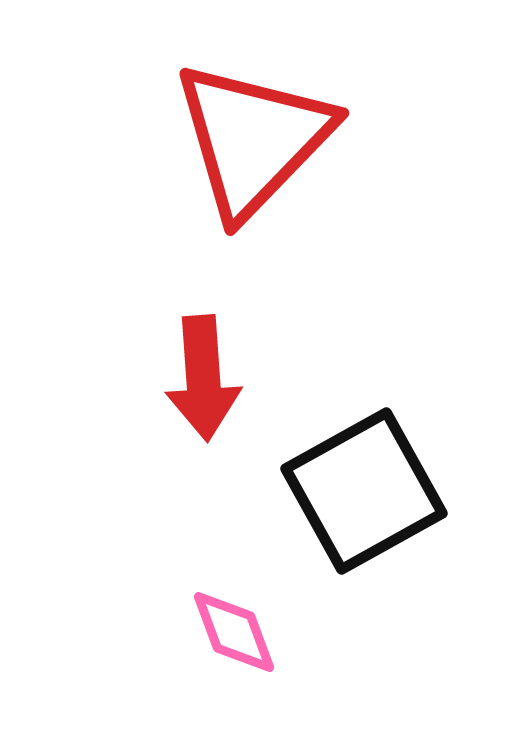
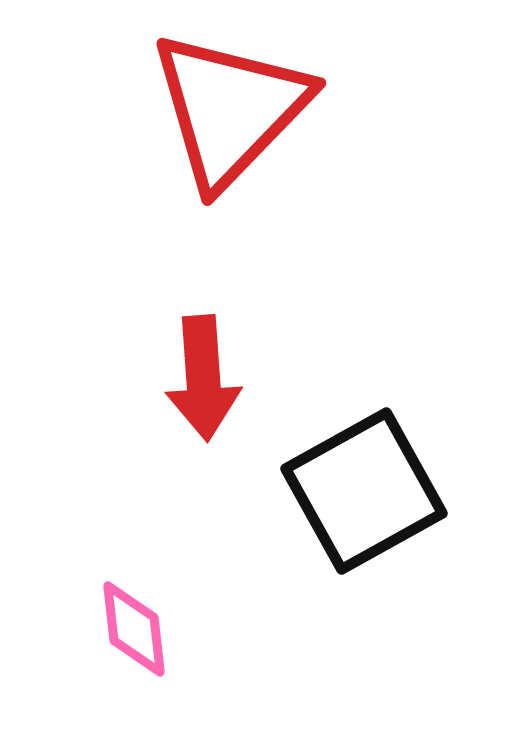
red triangle: moved 23 px left, 30 px up
pink diamond: moved 100 px left, 3 px up; rotated 14 degrees clockwise
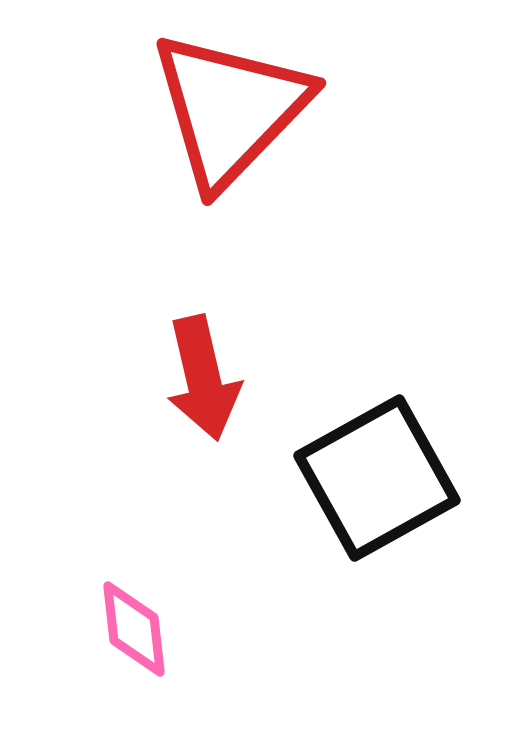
red arrow: rotated 9 degrees counterclockwise
black square: moved 13 px right, 13 px up
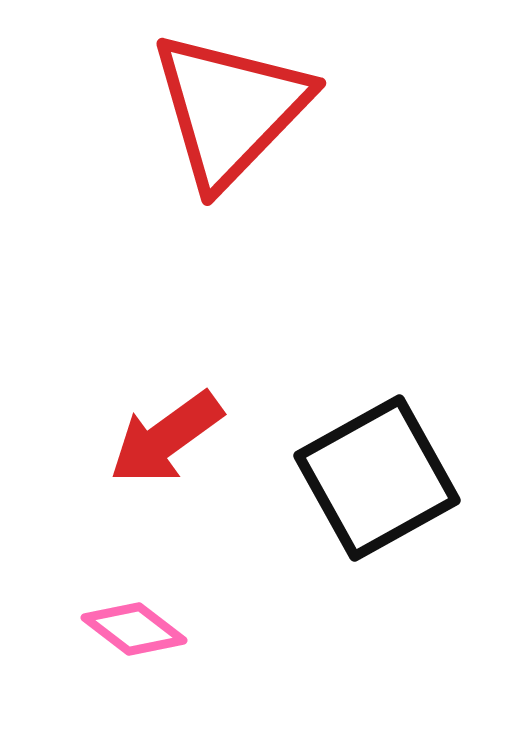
red arrow: moved 37 px left, 60 px down; rotated 67 degrees clockwise
pink diamond: rotated 46 degrees counterclockwise
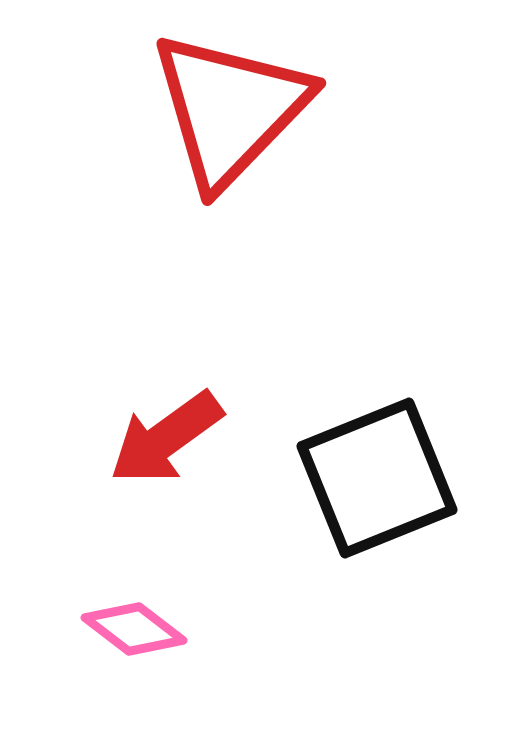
black square: rotated 7 degrees clockwise
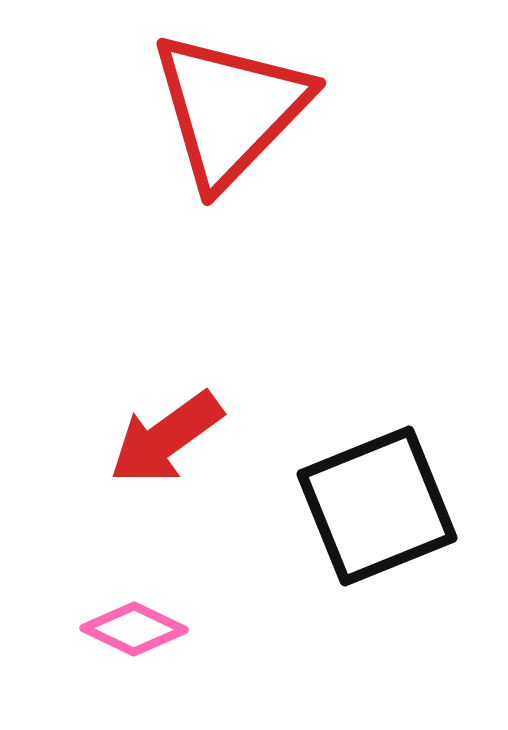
black square: moved 28 px down
pink diamond: rotated 12 degrees counterclockwise
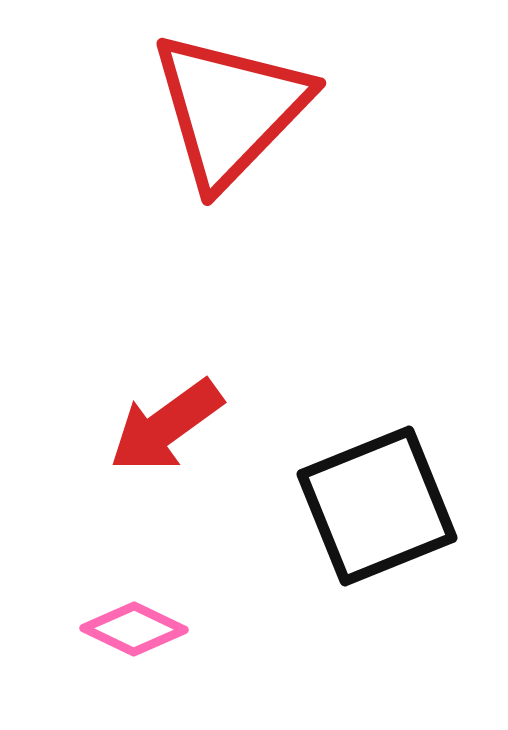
red arrow: moved 12 px up
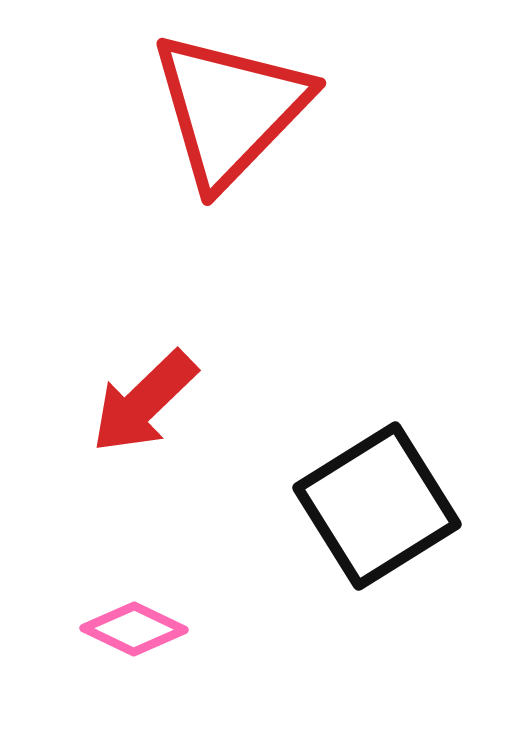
red arrow: moved 22 px left, 24 px up; rotated 8 degrees counterclockwise
black square: rotated 10 degrees counterclockwise
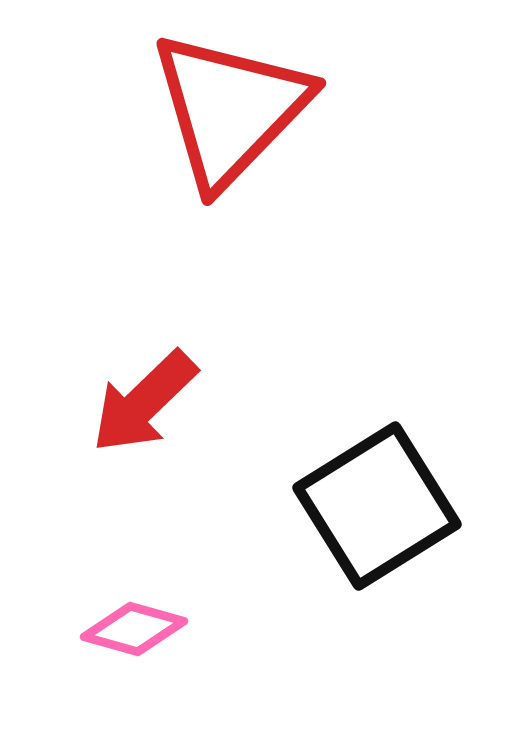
pink diamond: rotated 10 degrees counterclockwise
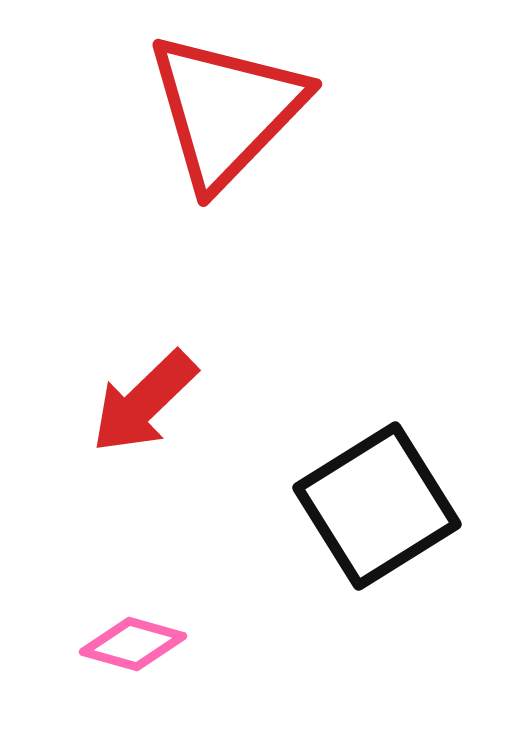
red triangle: moved 4 px left, 1 px down
pink diamond: moved 1 px left, 15 px down
